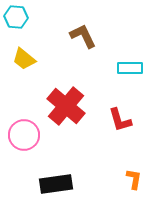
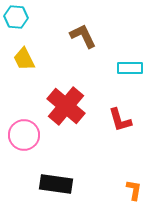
yellow trapezoid: rotated 25 degrees clockwise
orange L-shape: moved 11 px down
black rectangle: rotated 16 degrees clockwise
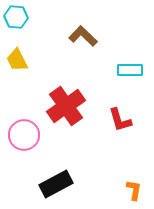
brown L-shape: rotated 20 degrees counterclockwise
yellow trapezoid: moved 7 px left, 1 px down
cyan rectangle: moved 2 px down
red cross: rotated 15 degrees clockwise
black rectangle: rotated 36 degrees counterclockwise
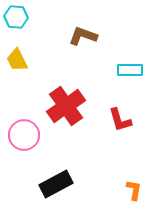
brown L-shape: rotated 24 degrees counterclockwise
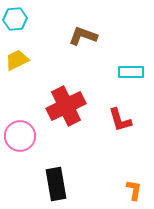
cyan hexagon: moved 1 px left, 2 px down; rotated 10 degrees counterclockwise
yellow trapezoid: rotated 90 degrees clockwise
cyan rectangle: moved 1 px right, 2 px down
red cross: rotated 9 degrees clockwise
pink circle: moved 4 px left, 1 px down
black rectangle: rotated 72 degrees counterclockwise
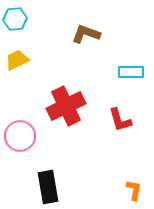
brown L-shape: moved 3 px right, 2 px up
black rectangle: moved 8 px left, 3 px down
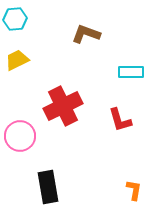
red cross: moved 3 px left
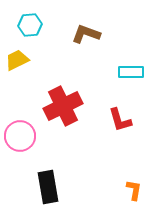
cyan hexagon: moved 15 px right, 6 px down
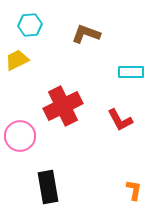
red L-shape: rotated 12 degrees counterclockwise
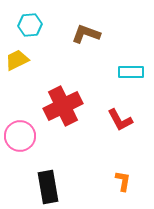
orange L-shape: moved 11 px left, 9 px up
